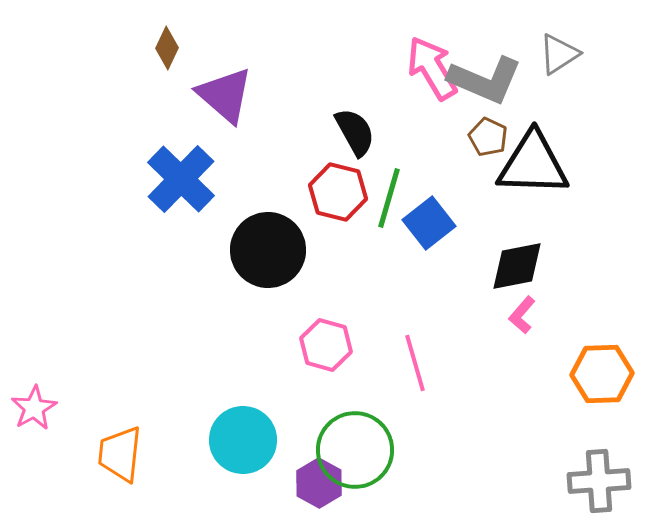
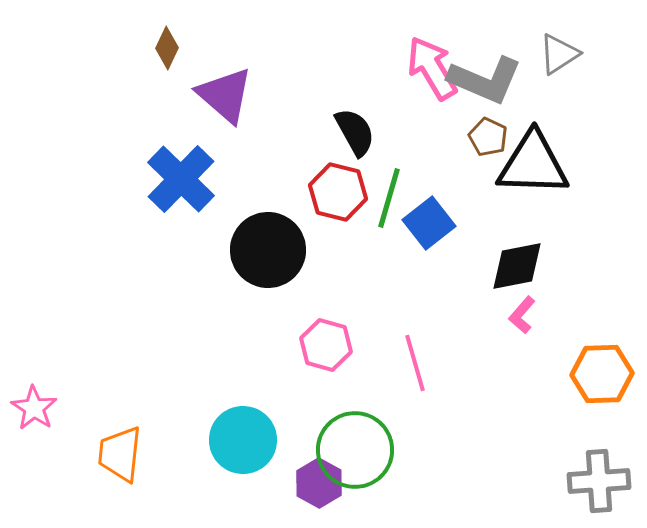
pink star: rotated 9 degrees counterclockwise
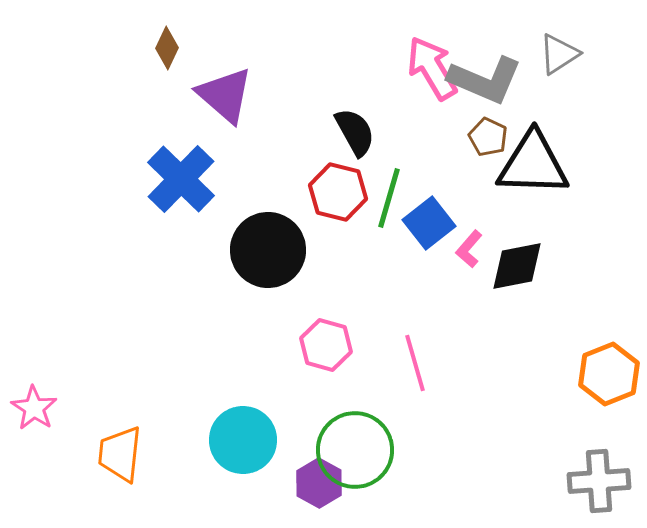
pink L-shape: moved 53 px left, 66 px up
orange hexagon: moved 7 px right; rotated 20 degrees counterclockwise
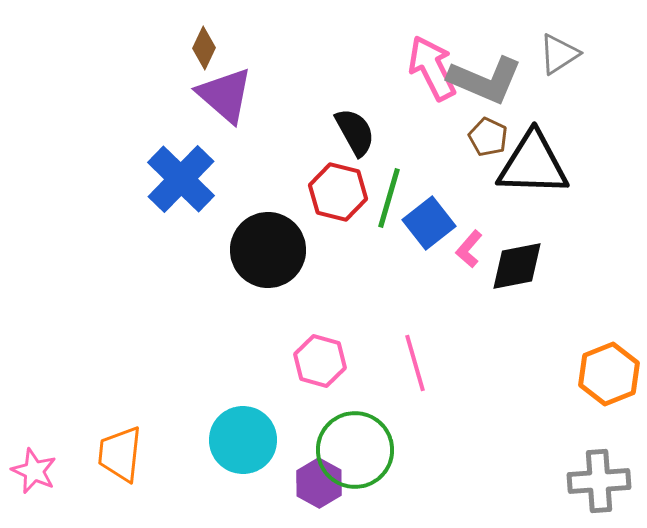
brown diamond: moved 37 px right
pink arrow: rotated 4 degrees clockwise
pink hexagon: moved 6 px left, 16 px down
pink star: moved 63 px down; rotated 9 degrees counterclockwise
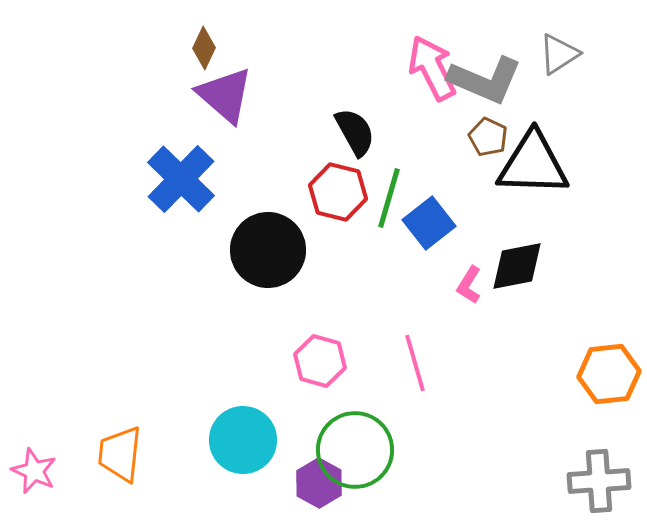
pink L-shape: moved 36 px down; rotated 9 degrees counterclockwise
orange hexagon: rotated 16 degrees clockwise
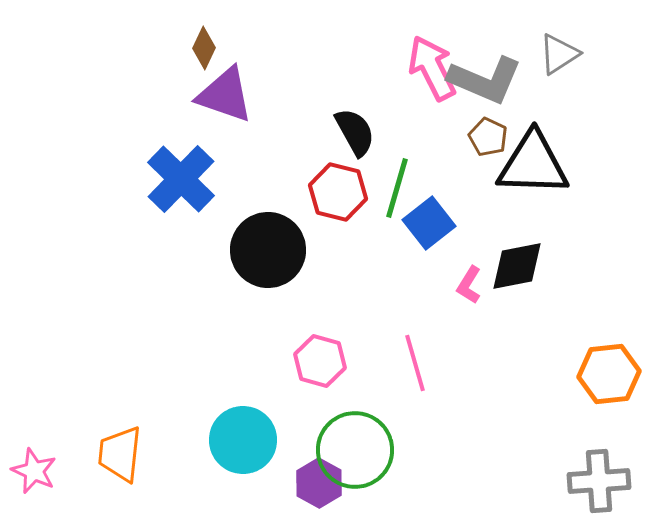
purple triangle: rotated 22 degrees counterclockwise
green line: moved 8 px right, 10 px up
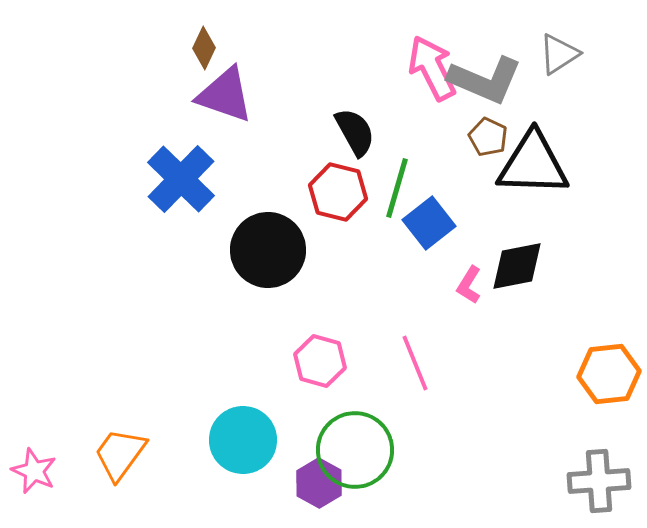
pink line: rotated 6 degrees counterclockwise
orange trapezoid: rotated 30 degrees clockwise
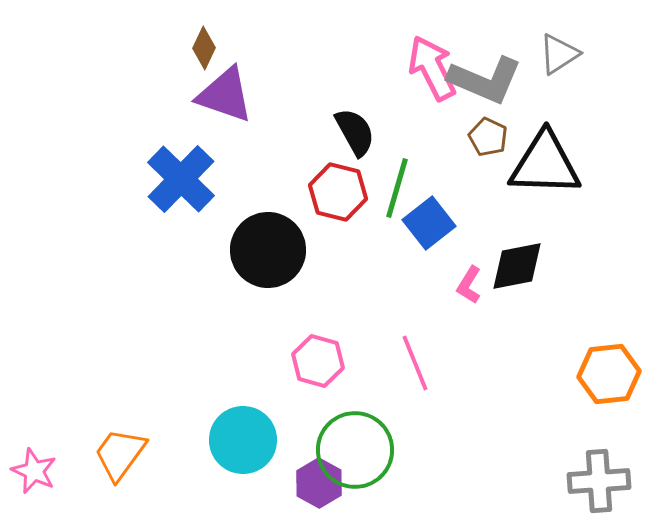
black triangle: moved 12 px right
pink hexagon: moved 2 px left
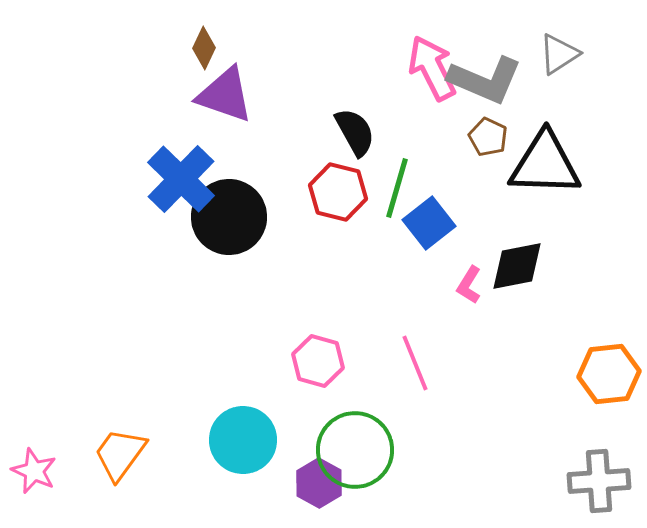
black circle: moved 39 px left, 33 px up
